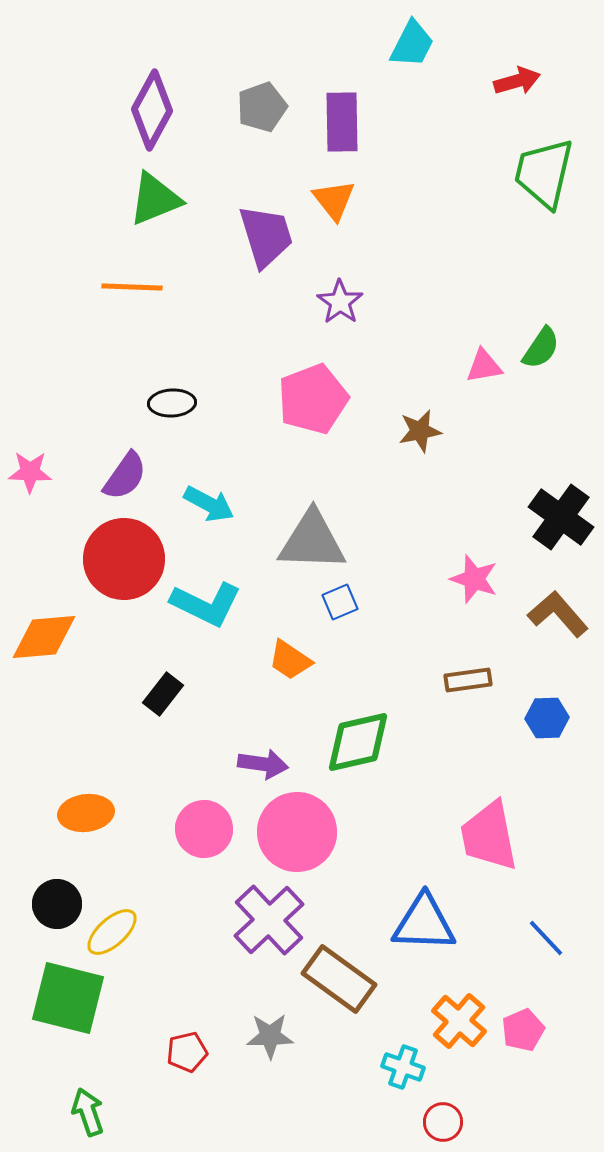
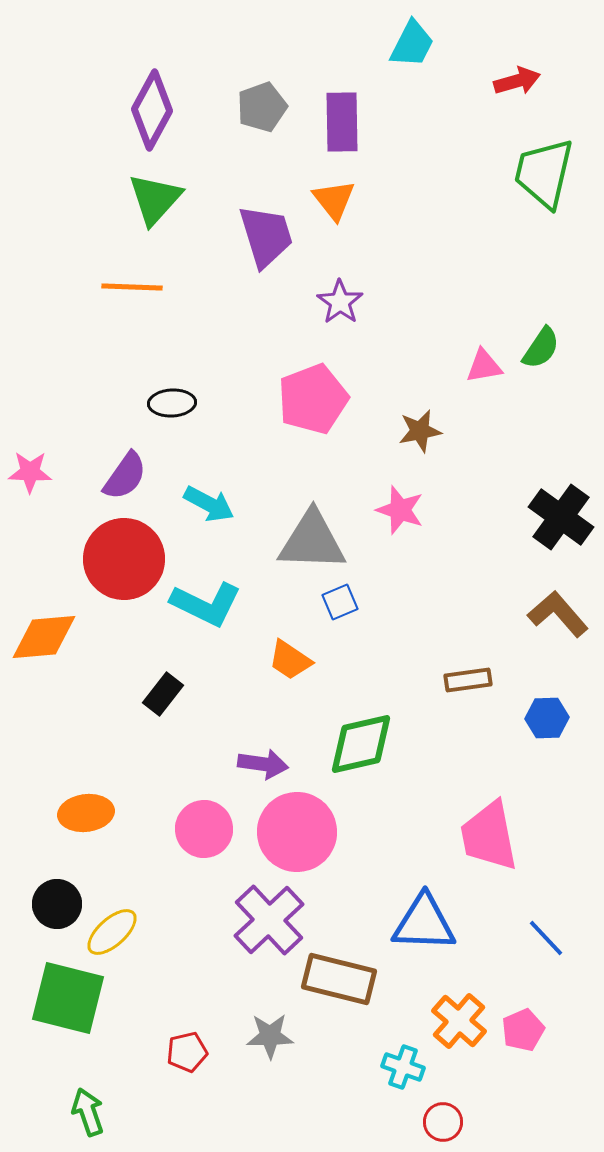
green triangle at (155, 199): rotated 26 degrees counterclockwise
pink star at (474, 579): moved 74 px left, 69 px up
green diamond at (358, 742): moved 3 px right, 2 px down
brown rectangle at (339, 979): rotated 22 degrees counterclockwise
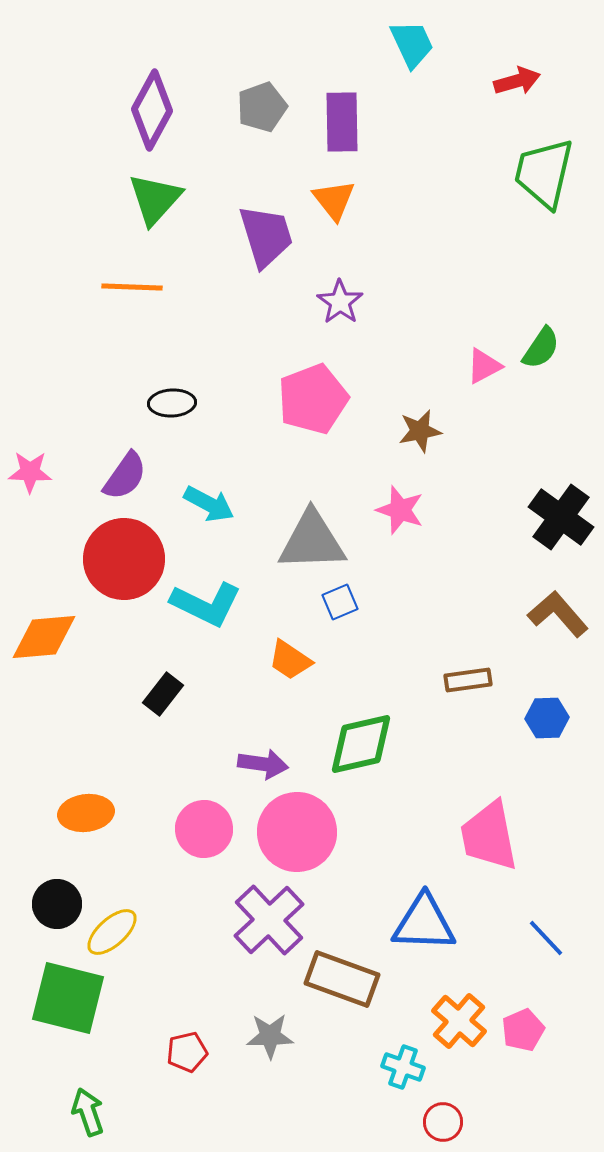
cyan trapezoid at (412, 44): rotated 52 degrees counterclockwise
pink triangle at (484, 366): rotated 18 degrees counterclockwise
gray triangle at (312, 541): rotated 4 degrees counterclockwise
brown rectangle at (339, 979): moved 3 px right; rotated 6 degrees clockwise
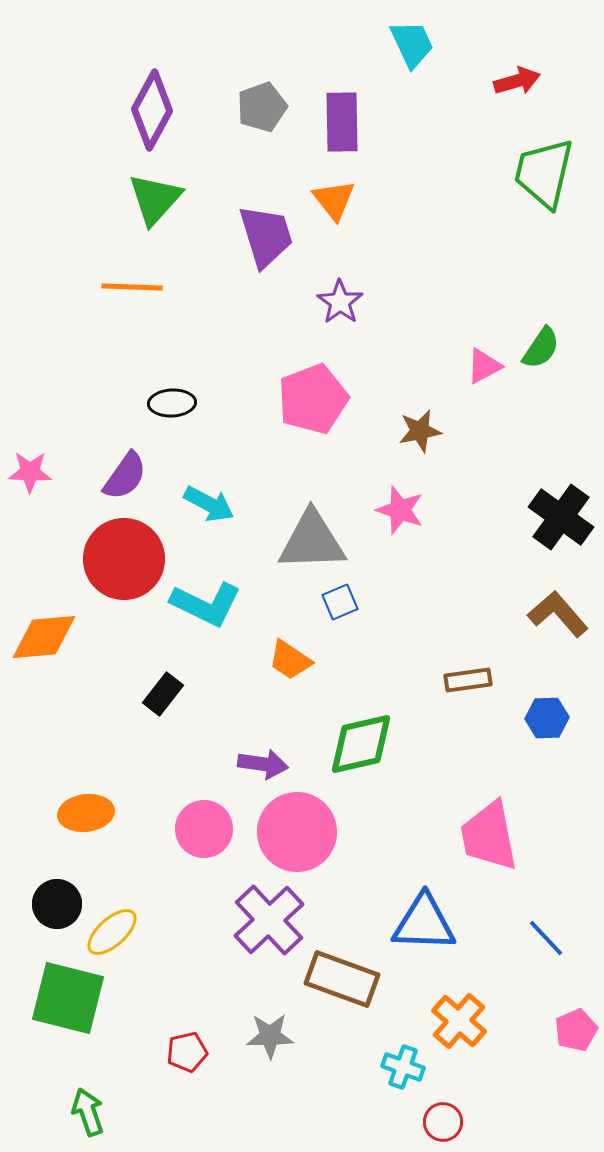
pink pentagon at (523, 1030): moved 53 px right
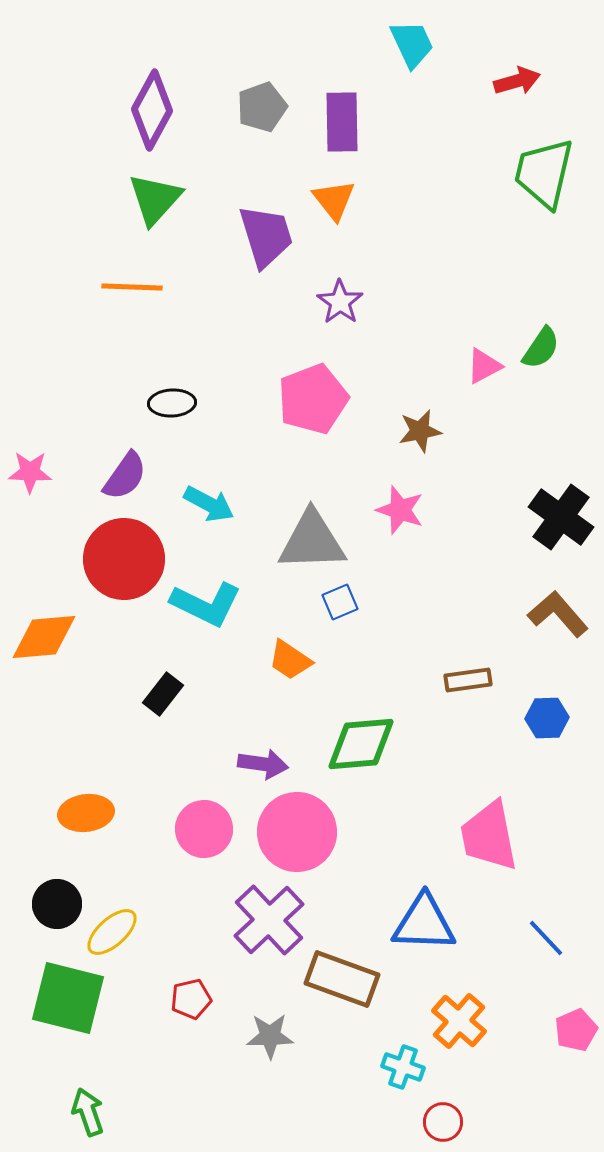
green diamond at (361, 744): rotated 8 degrees clockwise
red pentagon at (187, 1052): moved 4 px right, 53 px up
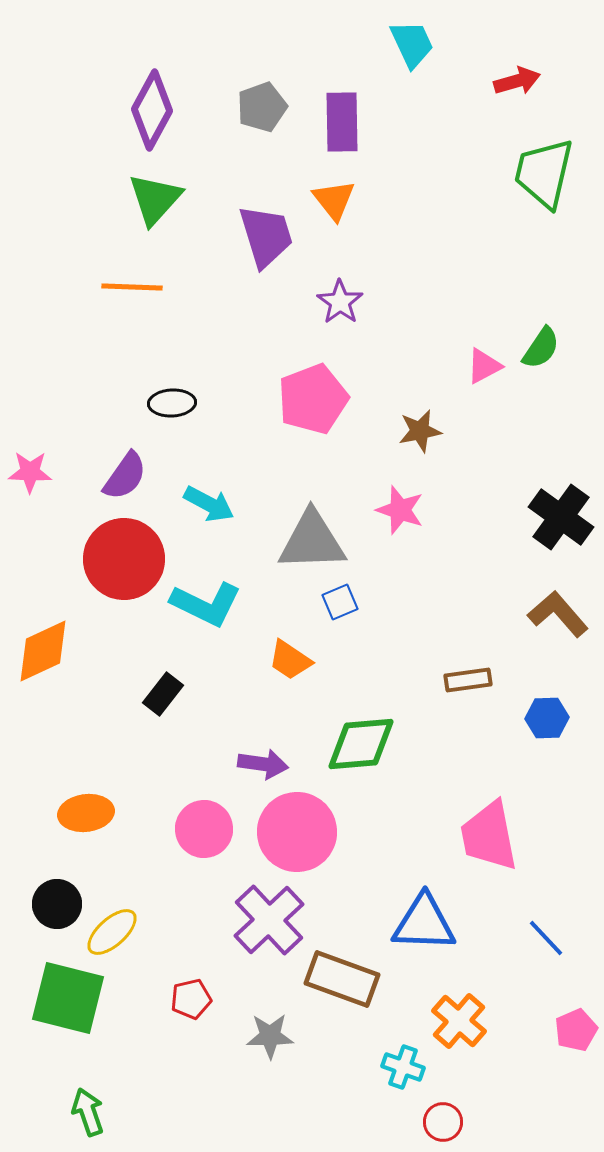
orange diamond at (44, 637): moved 1 px left, 14 px down; rotated 20 degrees counterclockwise
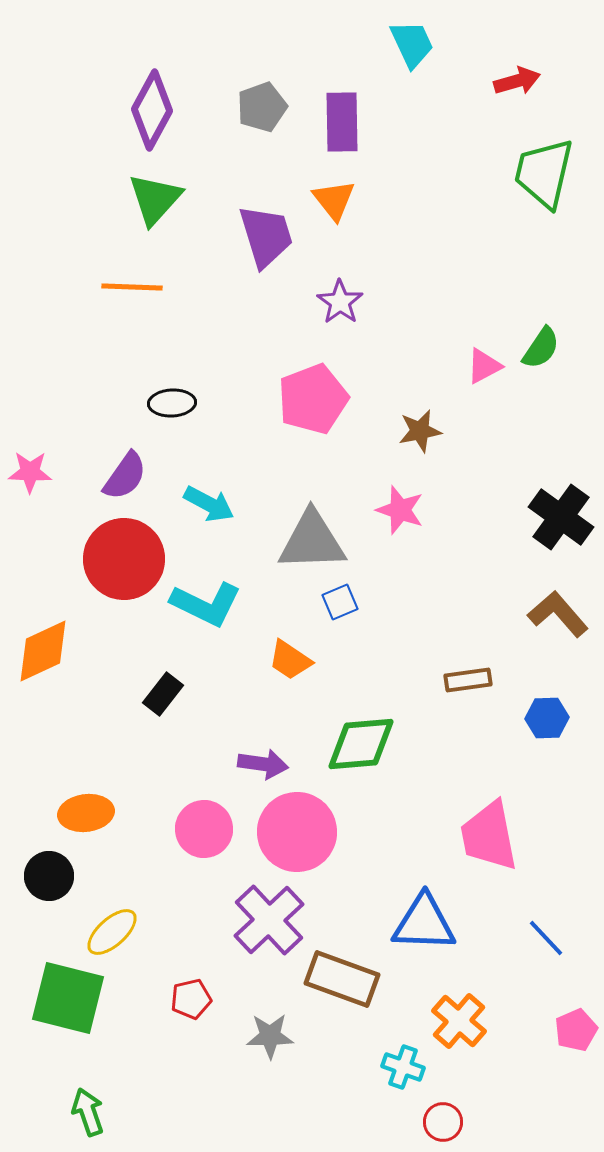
black circle at (57, 904): moved 8 px left, 28 px up
